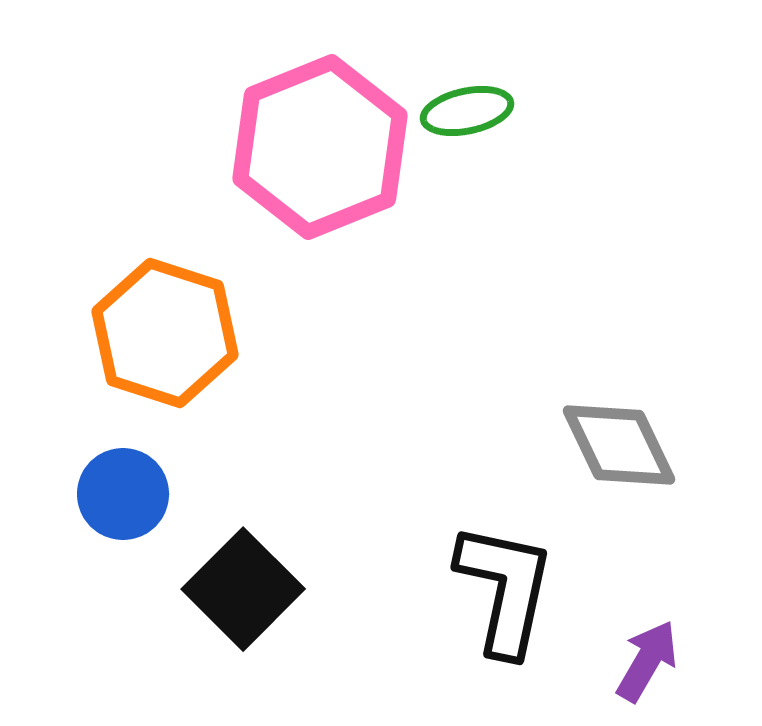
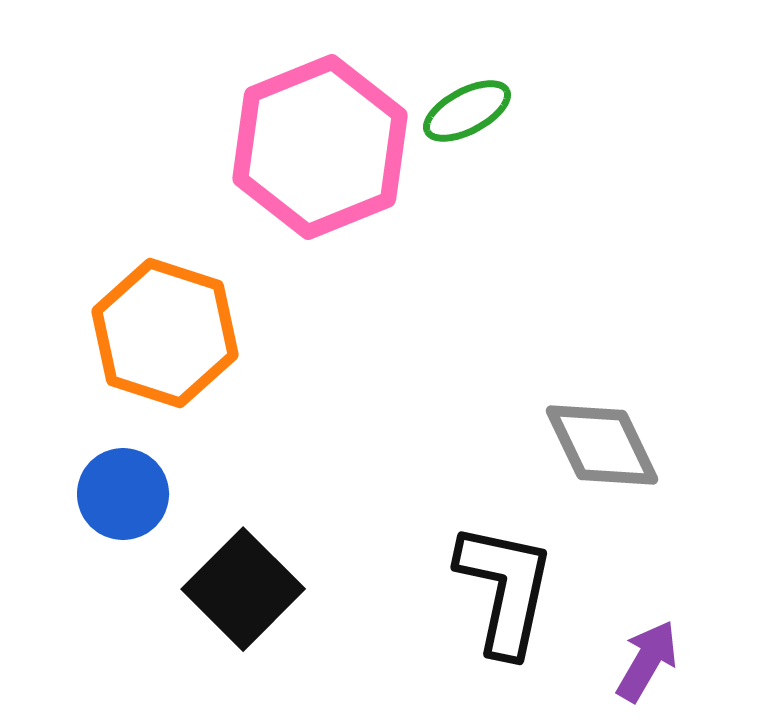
green ellipse: rotated 16 degrees counterclockwise
gray diamond: moved 17 px left
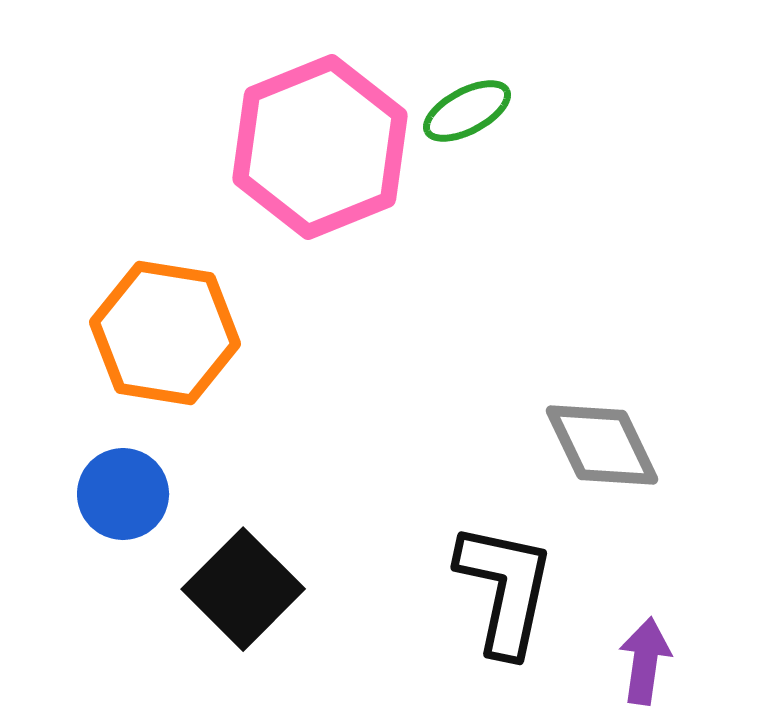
orange hexagon: rotated 9 degrees counterclockwise
purple arrow: moved 2 px left; rotated 22 degrees counterclockwise
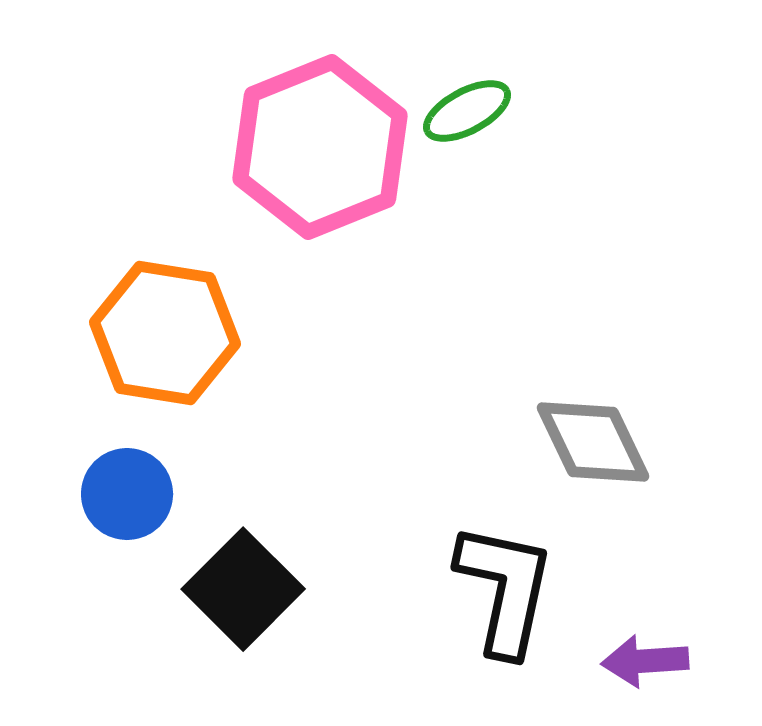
gray diamond: moved 9 px left, 3 px up
blue circle: moved 4 px right
purple arrow: rotated 102 degrees counterclockwise
